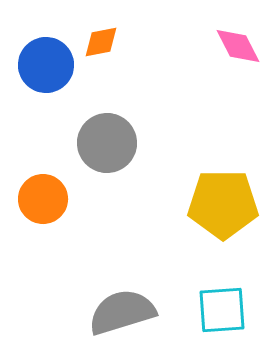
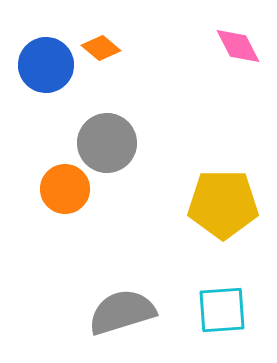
orange diamond: moved 6 px down; rotated 51 degrees clockwise
orange circle: moved 22 px right, 10 px up
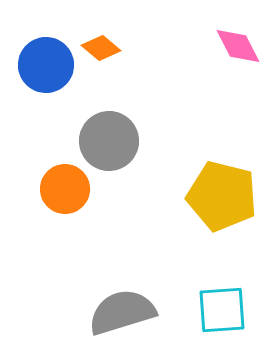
gray circle: moved 2 px right, 2 px up
yellow pentagon: moved 1 px left, 8 px up; rotated 14 degrees clockwise
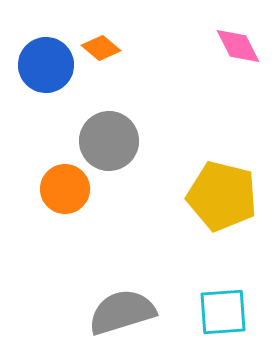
cyan square: moved 1 px right, 2 px down
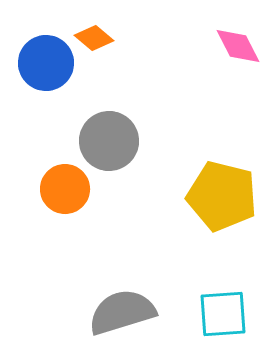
orange diamond: moved 7 px left, 10 px up
blue circle: moved 2 px up
cyan square: moved 2 px down
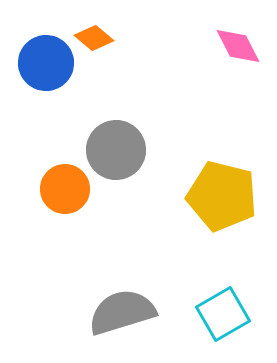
gray circle: moved 7 px right, 9 px down
cyan square: rotated 26 degrees counterclockwise
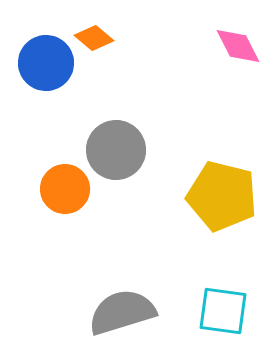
cyan square: moved 3 px up; rotated 38 degrees clockwise
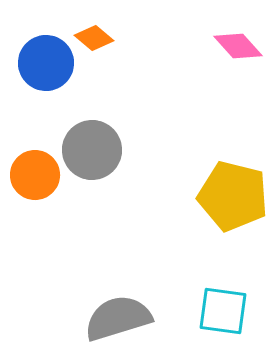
pink diamond: rotated 15 degrees counterclockwise
gray circle: moved 24 px left
orange circle: moved 30 px left, 14 px up
yellow pentagon: moved 11 px right
gray semicircle: moved 4 px left, 6 px down
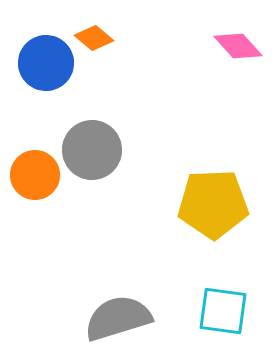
yellow pentagon: moved 20 px left, 8 px down; rotated 16 degrees counterclockwise
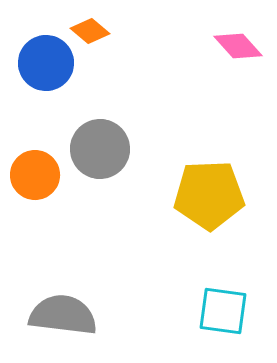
orange diamond: moved 4 px left, 7 px up
gray circle: moved 8 px right, 1 px up
yellow pentagon: moved 4 px left, 9 px up
gray semicircle: moved 55 px left, 3 px up; rotated 24 degrees clockwise
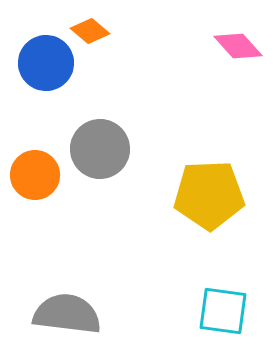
gray semicircle: moved 4 px right, 1 px up
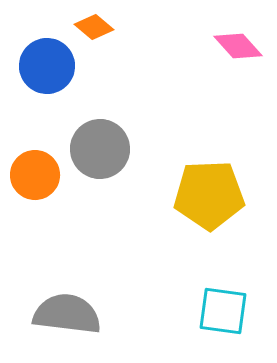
orange diamond: moved 4 px right, 4 px up
blue circle: moved 1 px right, 3 px down
